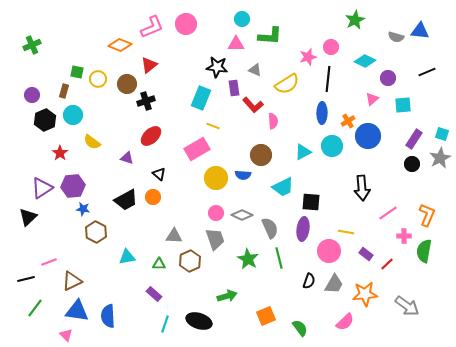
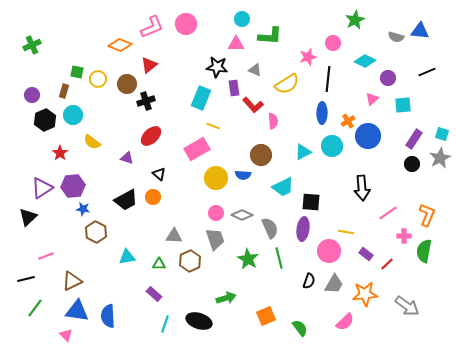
pink circle at (331, 47): moved 2 px right, 4 px up
pink line at (49, 262): moved 3 px left, 6 px up
green arrow at (227, 296): moved 1 px left, 2 px down
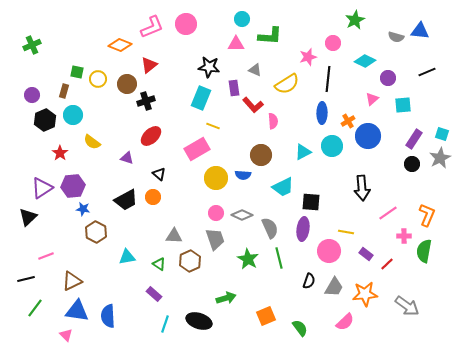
black star at (217, 67): moved 8 px left
green triangle at (159, 264): rotated 32 degrees clockwise
gray trapezoid at (334, 284): moved 3 px down
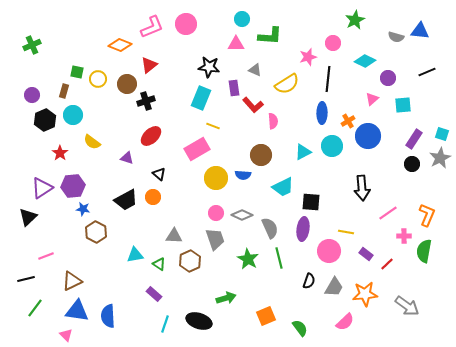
cyan triangle at (127, 257): moved 8 px right, 2 px up
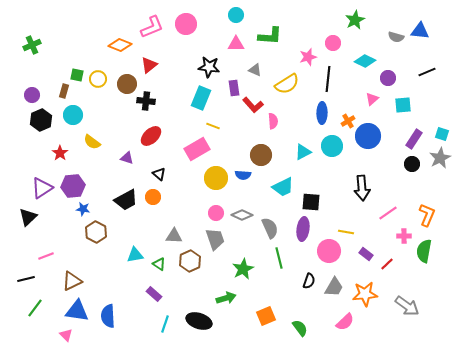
cyan circle at (242, 19): moved 6 px left, 4 px up
green square at (77, 72): moved 3 px down
black cross at (146, 101): rotated 24 degrees clockwise
black hexagon at (45, 120): moved 4 px left
green star at (248, 259): moved 5 px left, 10 px down; rotated 15 degrees clockwise
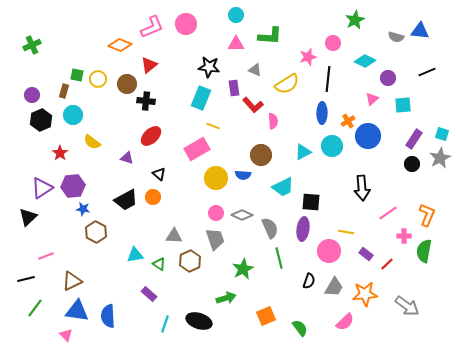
purple rectangle at (154, 294): moved 5 px left
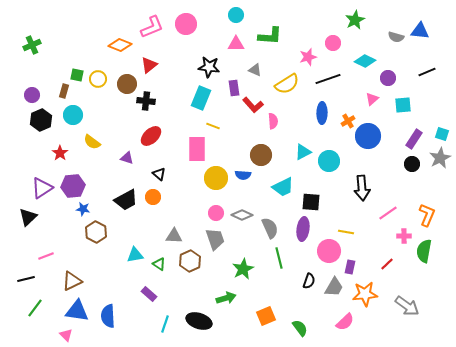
black line at (328, 79): rotated 65 degrees clockwise
cyan circle at (332, 146): moved 3 px left, 15 px down
pink rectangle at (197, 149): rotated 60 degrees counterclockwise
purple rectangle at (366, 254): moved 16 px left, 13 px down; rotated 64 degrees clockwise
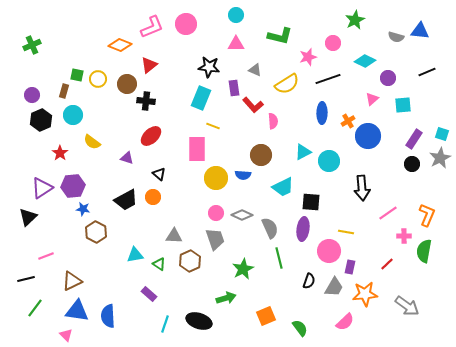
green L-shape at (270, 36): moved 10 px right; rotated 10 degrees clockwise
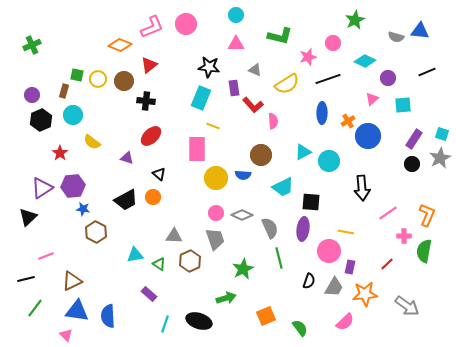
brown circle at (127, 84): moved 3 px left, 3 px up
